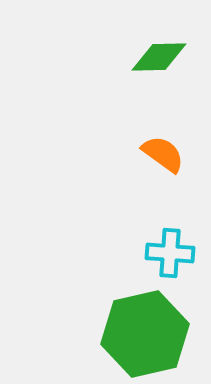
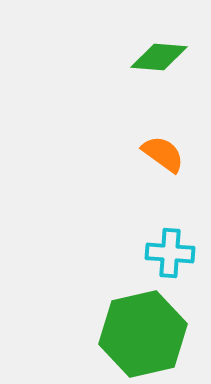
green diamond: rotated 6 degrees clockwise
green hexagon: moved 2 px left
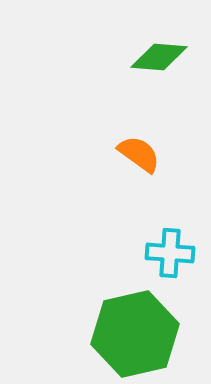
orange semicircle: moved 24 px left
green hexagon: moved 8 px left
